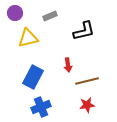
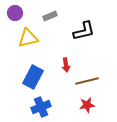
red arrow: moved 2 px left
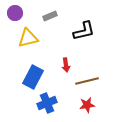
blue cross: moved 6 px right, 4 px up
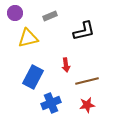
blue cross: moved 4 px right
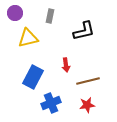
gray rectangle: rotated 56 degrees counterclockwise
brown line: moved 1 px right
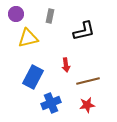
purple circle: moved 1 px right, 1 px down
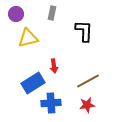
gray rectangle: moved 2 px right, 3 px up
black L-shape: rotated 75 degrees counterclockwise
red arrow: moved 12 px left, 1 px down
blue rectangle: moved 6 px down; rotated 30 degrees clockwise
brown line: rotated 15 degrees counterclockwise
blue cross: rotated 18 degrees clockwise
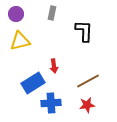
yellow triangle: moved 8 px left, 3 px down
